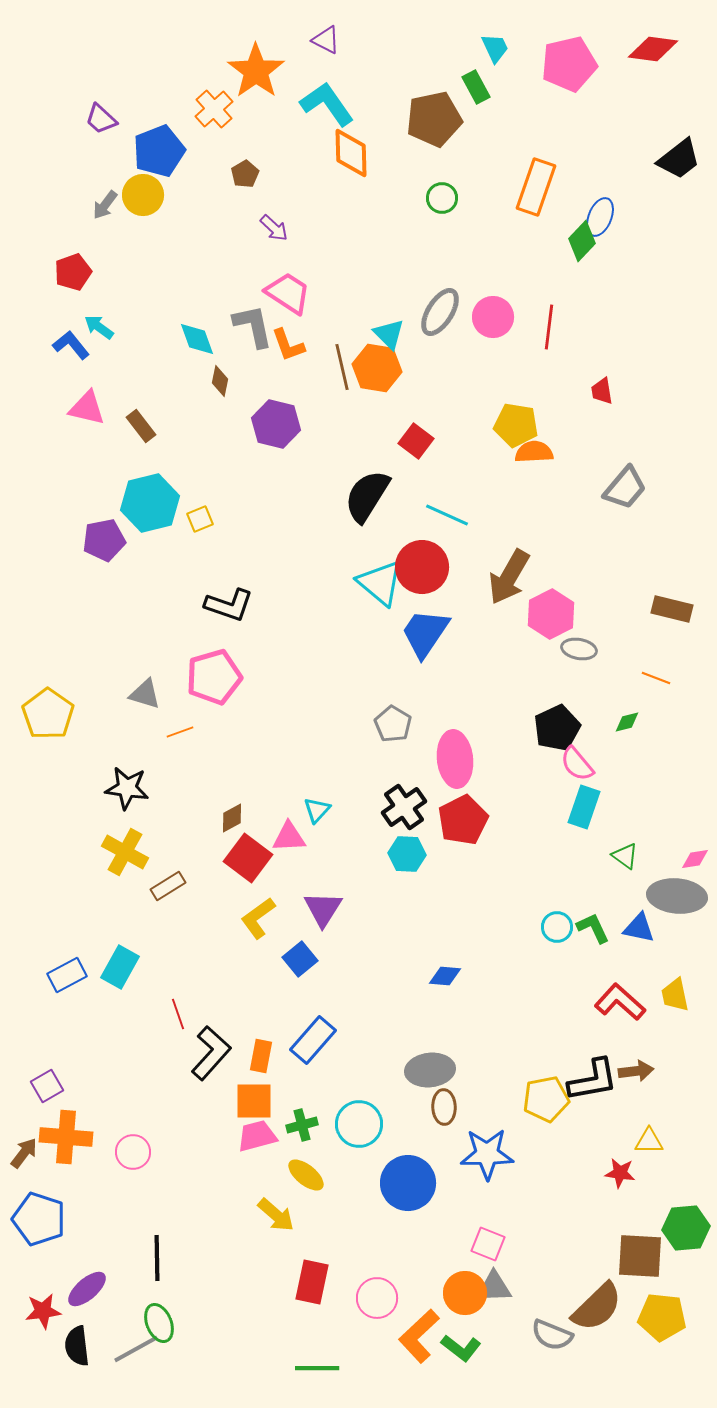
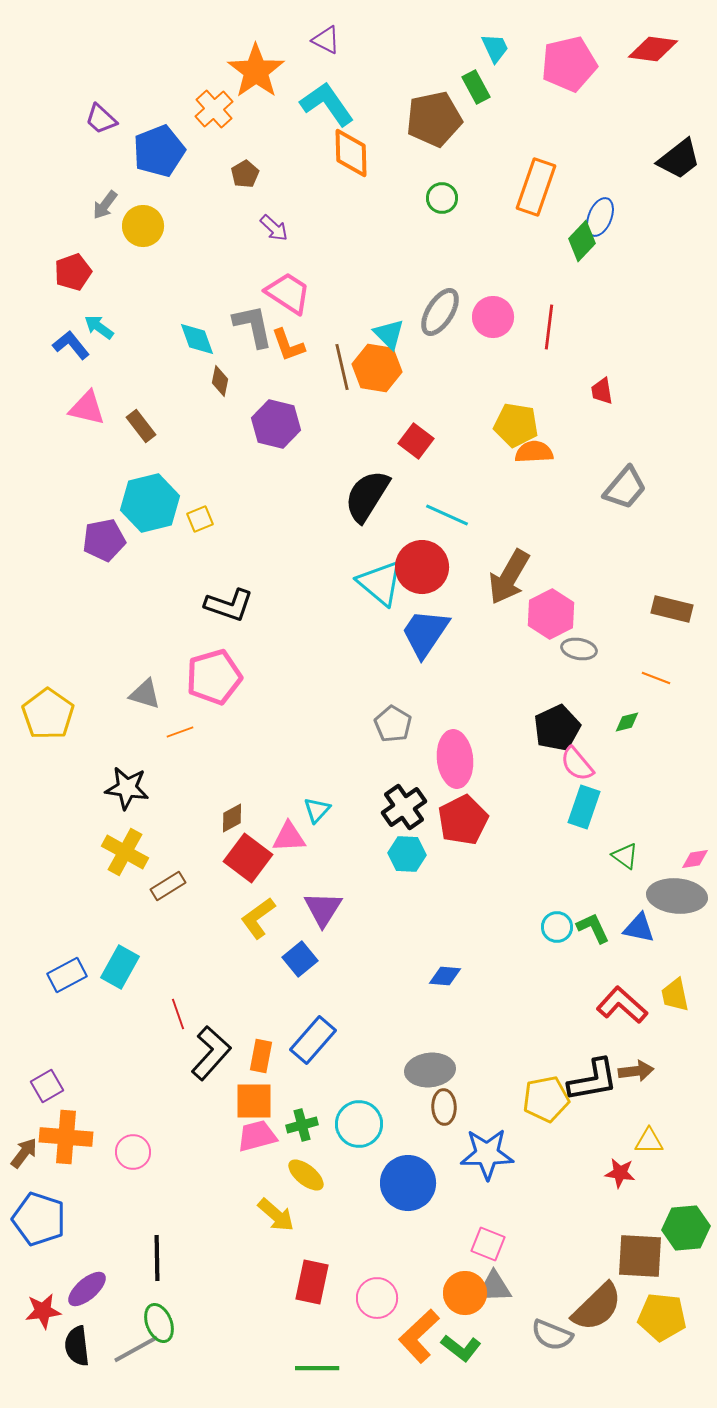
yellow circle at (143, 195): moved 31 px down
red L-shape at (620, 1002): moved 2 px right, 3 px down
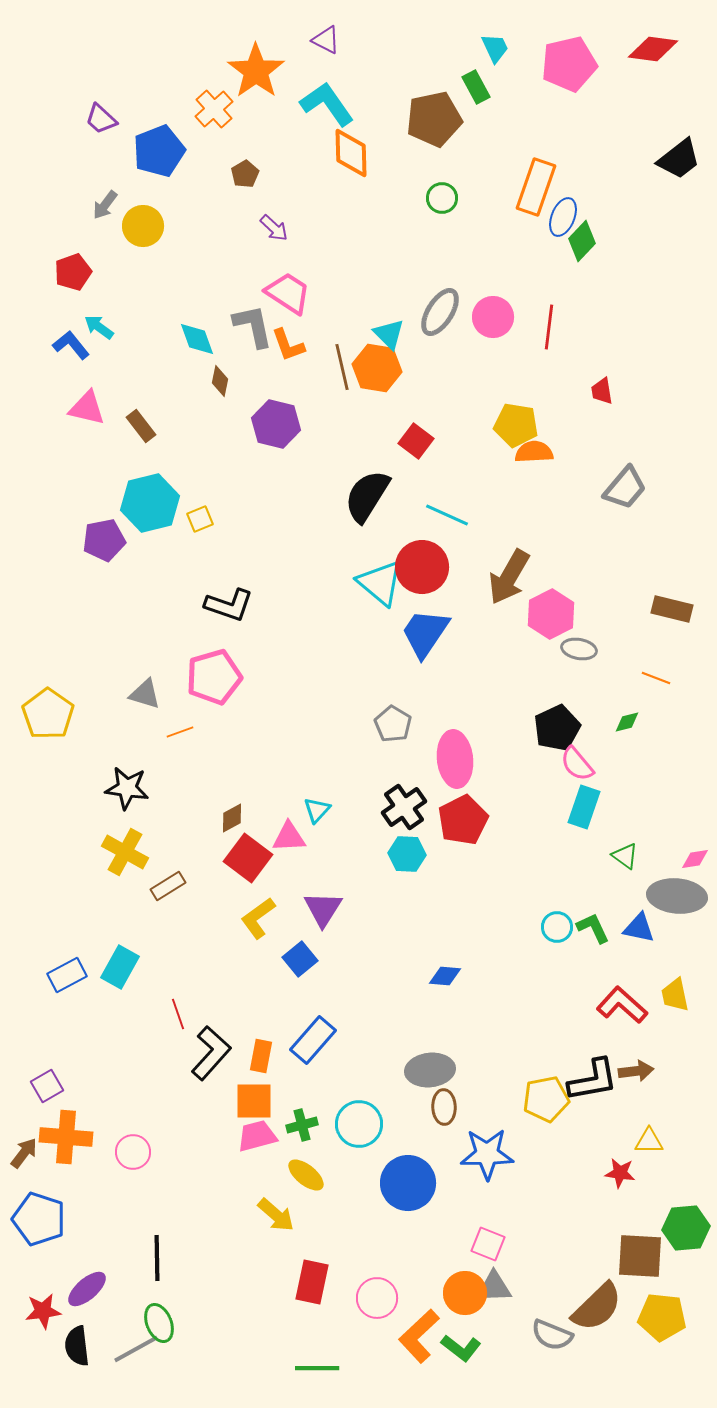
blue ellipse at (600, 217): moved 37 px left
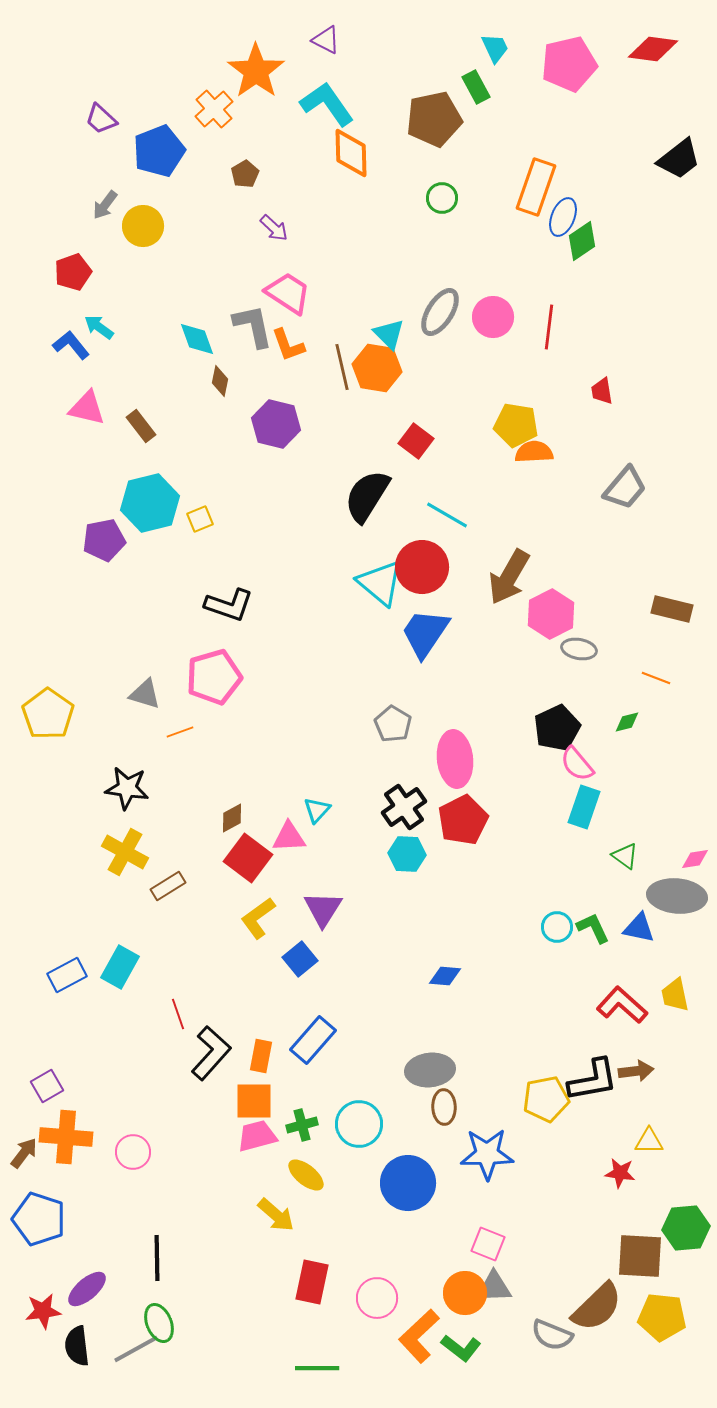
green diamond at (582, 241): rotated 12 degrees clockwise
cyan line at (447, 515): rotated 6 degrees clockwise
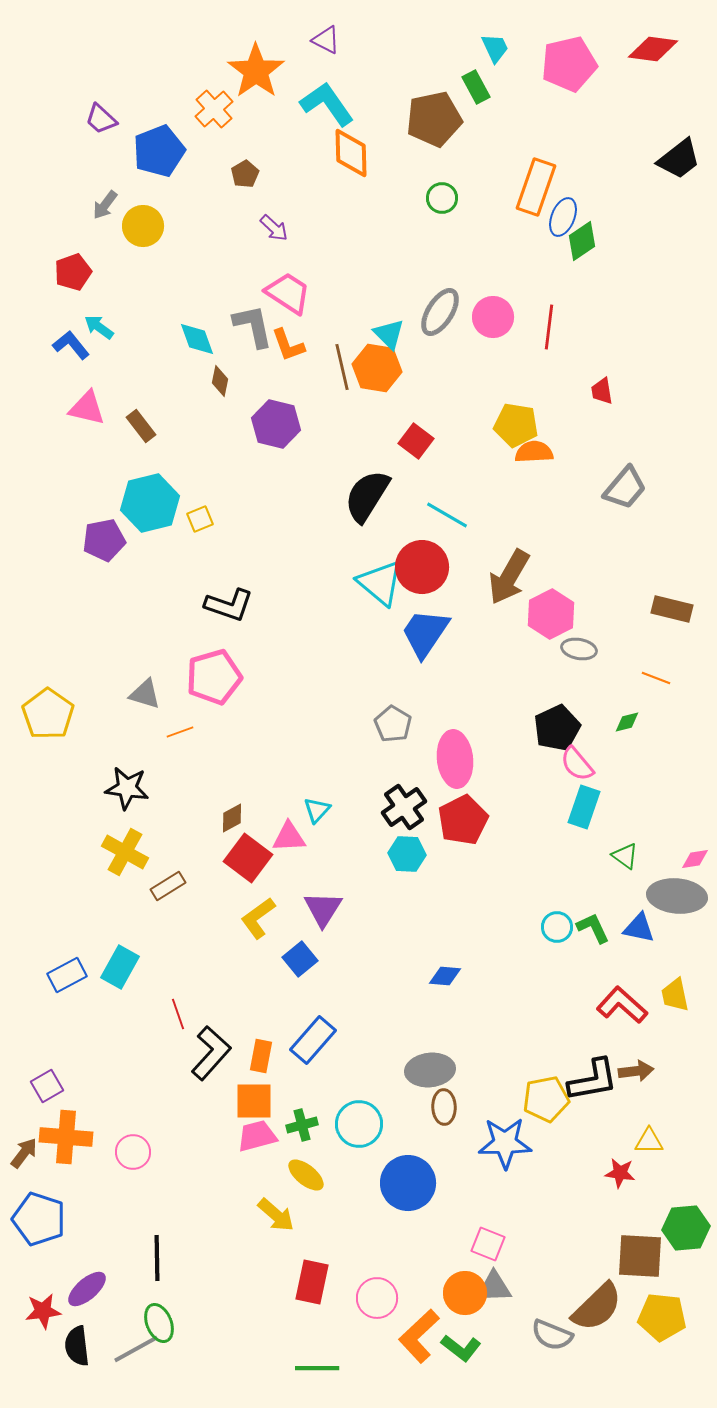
blue star at (487, 1154): moved 18 px right, 11 px up
